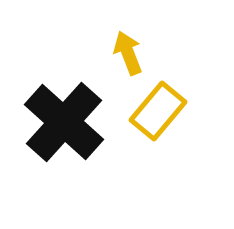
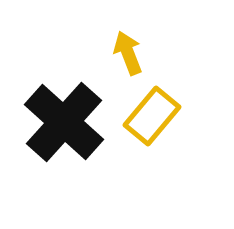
yellow rectangle: moved 6 px left, 5 px down
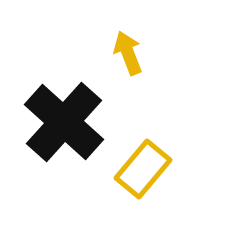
yellow rectangle: moved 9 px left, 53 px down
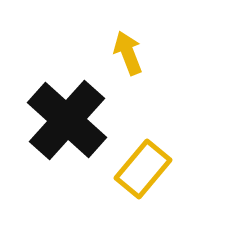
black cross: moved 3 px right, 2 px up
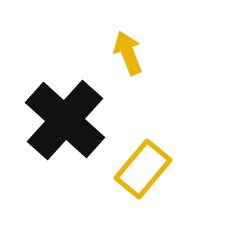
black cross: moved 2 px left
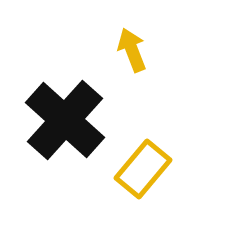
yellow arrow: moved 4 px right, 3 px up
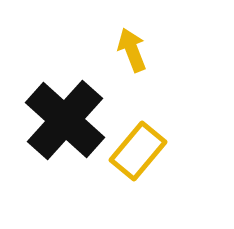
yellow rectangle: moved 5 px left, 18 px up
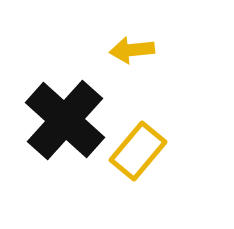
yellow arrow: rotated 75 degrees counterclockwise
